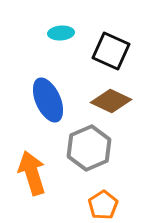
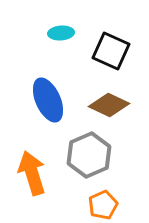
brown diamond: moved 2 px left, 4 px down
gray hexagon: moved 7 px down
orange pentagon: rotated 8 degrees clockwise
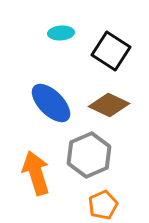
black square: rotated 9 degrees clockwise
blue ellipse: moved 3 px right, 3 px down; rotated 21 degrees counterclockwise
orange arrow: moved 4 px right
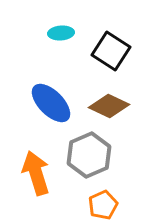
brown diamond: moved 1 px down
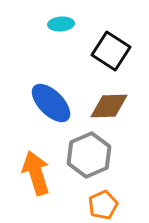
cyan ellipse: moved 9 px up
brown diamond: rotated 27 degrees counterclockwise
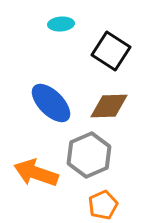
orange arrow: rotated 54 degrees counterclockwise
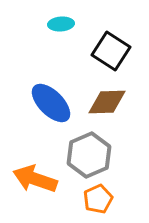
brown diamond: moved 2 px left, 4 px up
orange arrow: moved 1 px left, 6 px down
orange pentagon: moved 5 px left, 6 px up
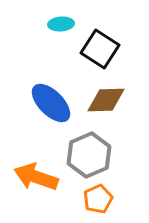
black square: moved 11 px left, 2 px up
brown diamond: moved 1 px left, 2 px up
orange arrow: moved 1 px right, 2 px up
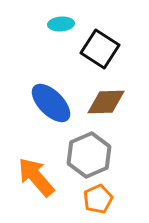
brown diamond: moved 2 px down
orange arrow: rotated 30 degrees clockwise
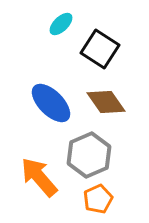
cyan ellipse: rotated 40 degrees counterclockwise
brown diamond: rotated 57 degrees clockwise
orange arrow: moved 3 px right
